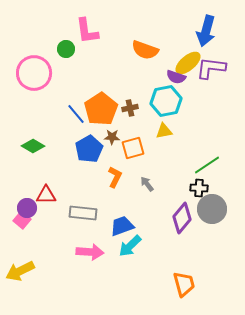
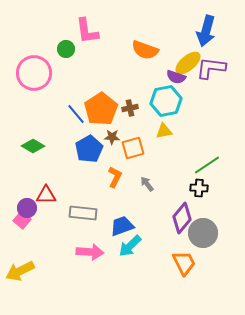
gray circle: moved 9 px left, 24 px down
orange trapezoid: moved 21 px up; rotated 12 degrees counterclockwise
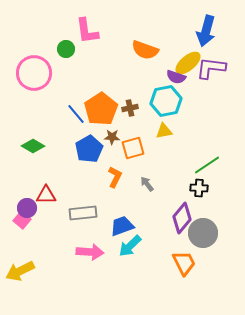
gray rectangle: rotated 12 degrees counterclockwise
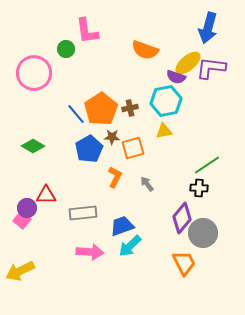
blue arrow: moved 2 px right, 3 px up
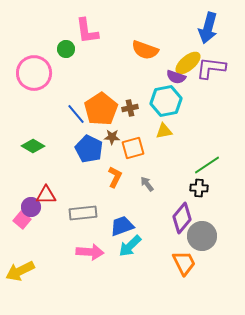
blue pentagon: rotated 16 degrees counterclockwise
purple circle: moved 4 px right, 1 px up
gray circle: moved 1 px left, 3 px down
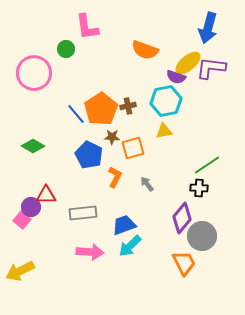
pink L-shape: moved 4 px up
brown cross: moved 2 px left, 2 px up
blue pentagon: moved 6 px down
blue trapezoid: moved 2 px right, 1 px up
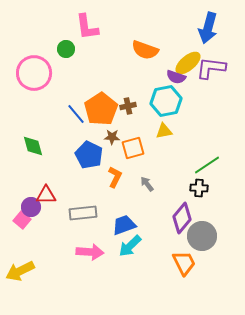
green diamond: rotated 45 degrees clockwise
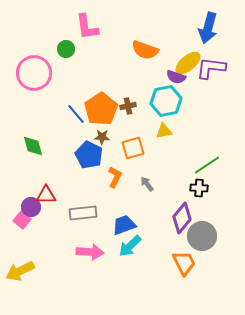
brown star: moved 10 px left
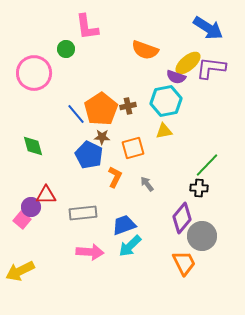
blue arrow: rotated 72 degrees counterclockwise
green line: rotated 12 degrees counterclockwise
